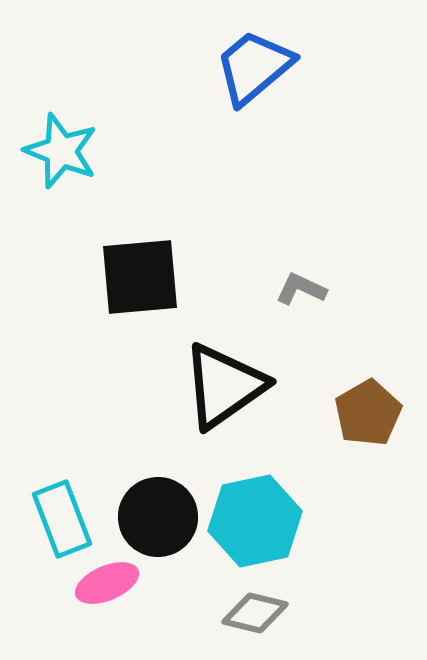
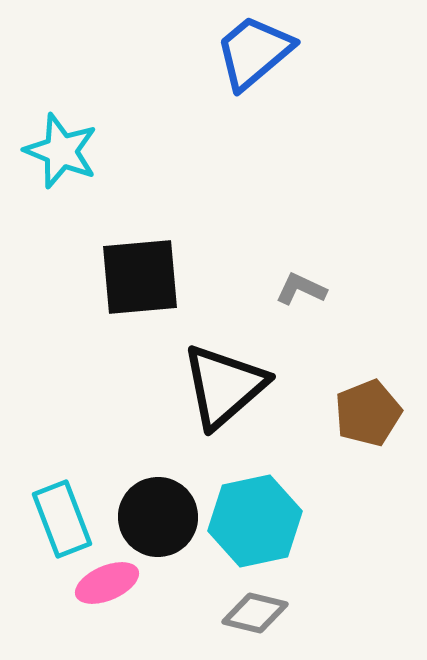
blue trapezoid: moved 15 px up
black triangle: rotated 6 degrees counterclockwise
brown pentagon: rotated 8 degrees clockwise
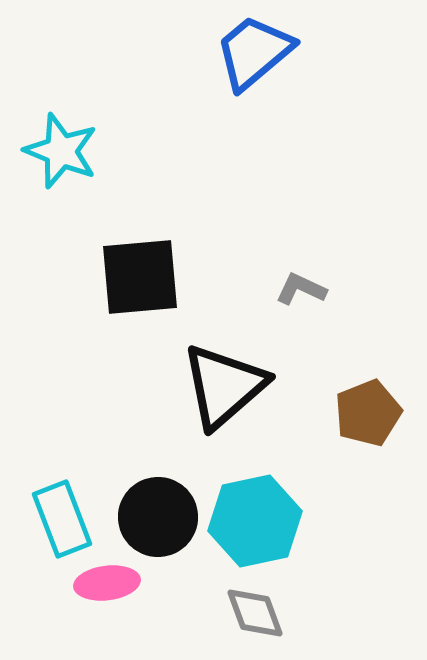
pink ellipse: rotated 16 degrees clockwise
gray diamond: rotated 56 degrees clockwise
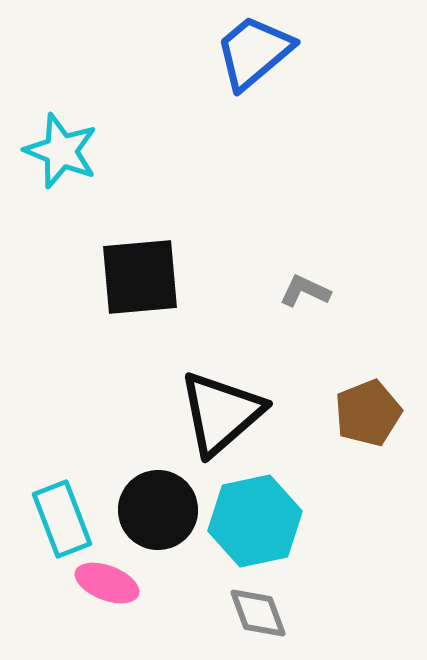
gray L-shape: moved 4 px right, 2 px down
black triangle: moved 3 px left, 27 px down
black circle: moved 7 px up
pink ellipse: rotated 28 degrees clockwise
gray diamond: moved 3 px right
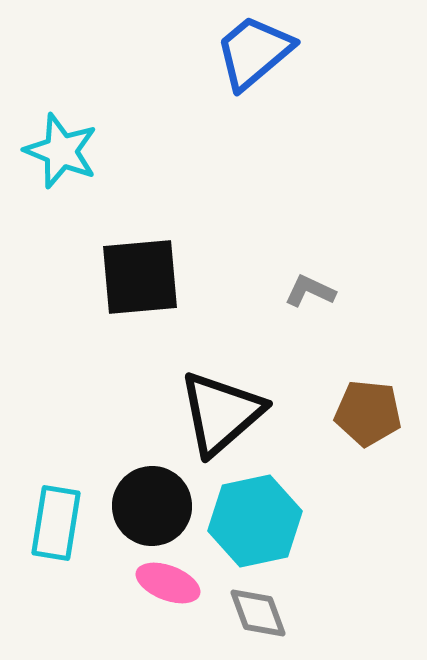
gray L-shape: moved 5 px right
brown pentagon: rotated 28 degrees clockwise
black circle: moved 6 px left, 4 px up
cyan rectangle: moved 6 px left, 4 px down; rotated 30 degrees clockwise
pink ellipse: moved 61 px right
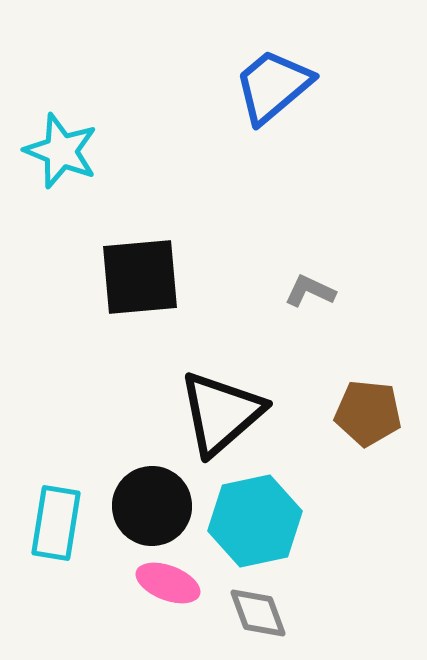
blue trapezoid: moved 19 px right, 34 px down
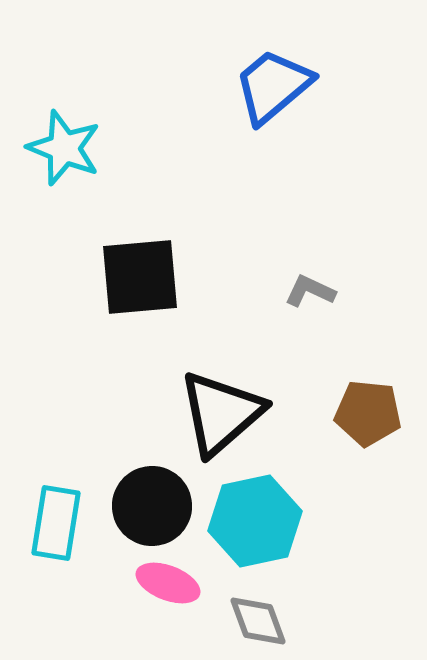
cyan star: moved 3 px right, 3 px up
gray diamond: moved 8 px down
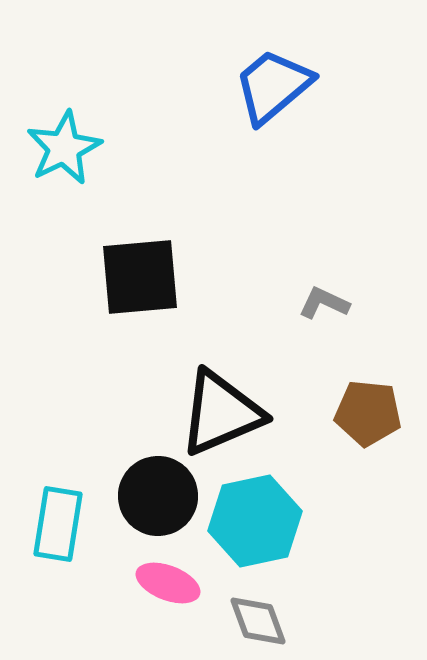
cyan star: rotated 24 degrees clockwise
gray L-shape: moved 14 px right, 12 px down
black triangle: rotated 18 degrees clockwise
black circle: moved 6 px right, 10 px up
cyan rectangle: moved 2 px right, 1 px down
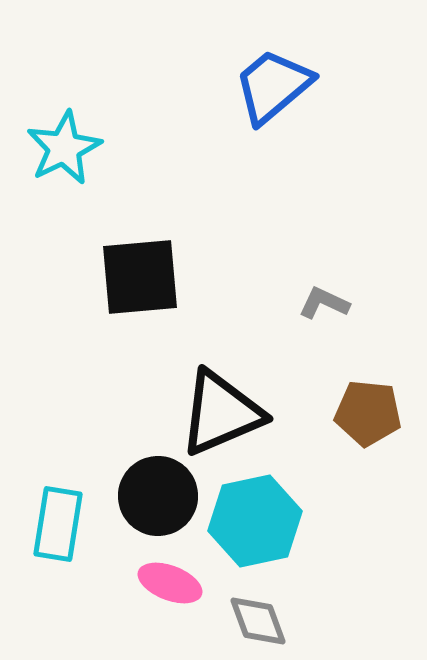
pink ellipse: moved 2 px right
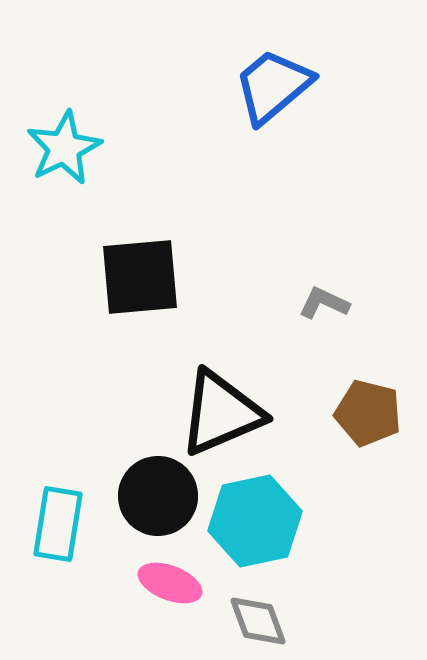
brown pentagon: rotated 8 degrees clockwise
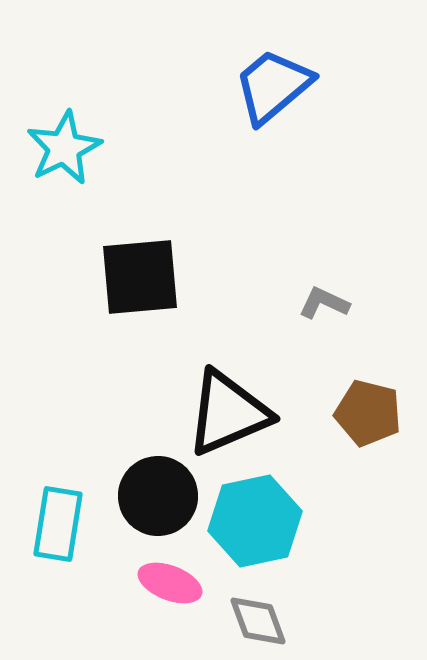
black triangle: moved 7 px right
